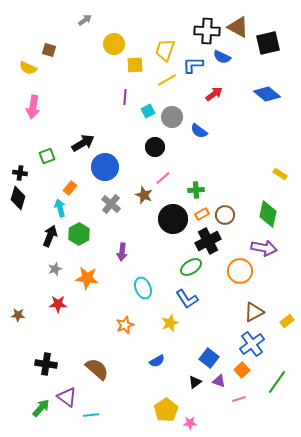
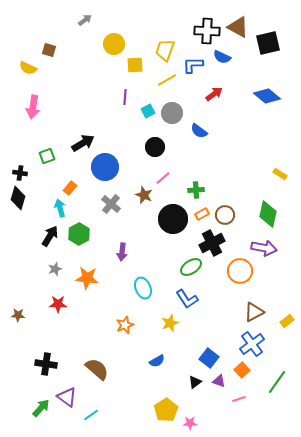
blue diamond at (267, 94): moved 2 px down
gray circle at (172, 117): moved 4 px up
black arrow at (50, 236): rotated 10 degrees clockwise
black cross at (208, 241): moved 4 px right, 2 px down
cyan line at (91, 415): rotated 28 degrees counterclockwise
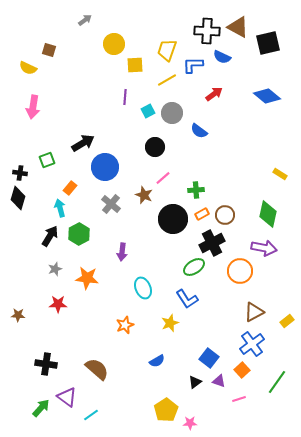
yellow trapezoid at (165, 50): moved 2 px right
green square at (47, 156): moved 4 px down
green ellipse at (191, 267): moved 3 px right
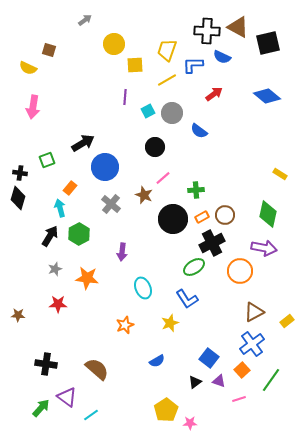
orange rectangle at (202, 214): moved 3 px down
green line at (277, 382): moved 6 px left, 2 px up
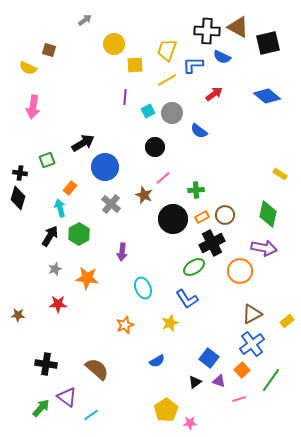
brown triangle at (254, 312): moved 2 px left, 2 px down
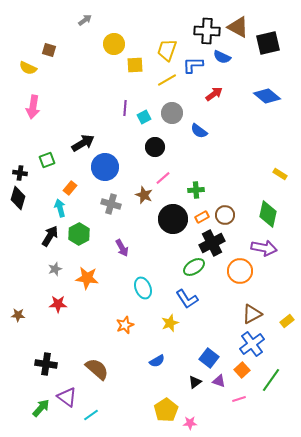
purple line at (125, 97): moved 11 px down
cyan square at (148, 111): moved 4 px left, 6 px down
gray cross at (111, 204): rotated 24 degrees counterclockwise
purple arrow at (122, 252): moved 4 px up; rotated 36 degrees counterclockwise
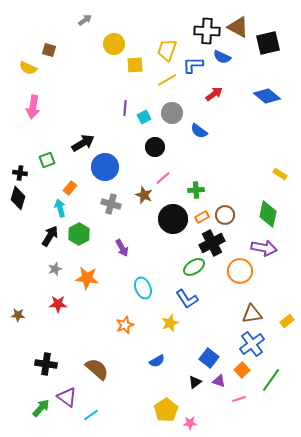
brown triangle at (252, 314): rotated 20 degrees clockwise
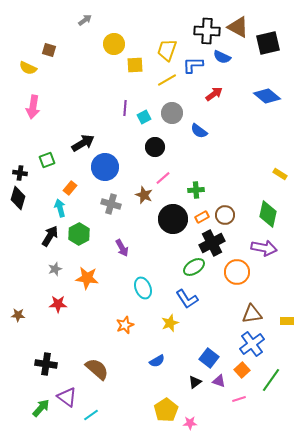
orange circle at (240, 271): moved 3 px left, 1 px down
yellow rectangle at (287, 321): rotated 40 degrees clockwise
